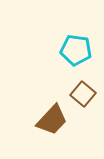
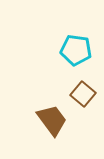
brown trapezoid: rotated 80 degrees counterclockwise
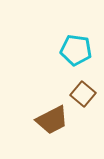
brown trapezoid: rotated 100 degrees clockwise
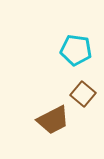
brown trapezoid: moved 1 px right
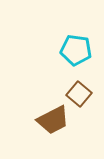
brown square: moved 4 px left
